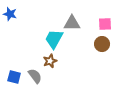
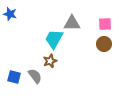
brown circle: moved 2 px right
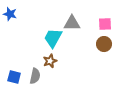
cyan trapezoid: moved 1 px left, 1 px up
gray semicircle: rotated 49 degrees clockwise
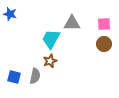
pink square: moved 1 px left
cyan trapezoid: moved 2 px left, 1 px down
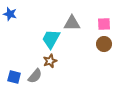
gray semicircle: rotated 28 degrees clockwise
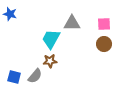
brown star: rotated 16 degrees clockwise
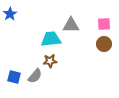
blue star: rotated 24 degrees clockwise
gray triangle: moved 1 px left, 2 px down
cyan trapezoid: rotated 55 degrees clockwise
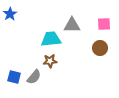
gray triangle: moved 1 px right
brown circle: moved 4 px left, 4 px down
gray semicircle: moved 1 px left, 1 px down
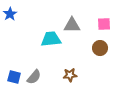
brown star: moved 20 px right, 14 px down
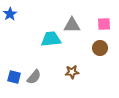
brown star: moved 2 px right, 3 px up
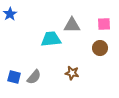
brown star: moved 1 px down; rotated 16 degrees clockwise
